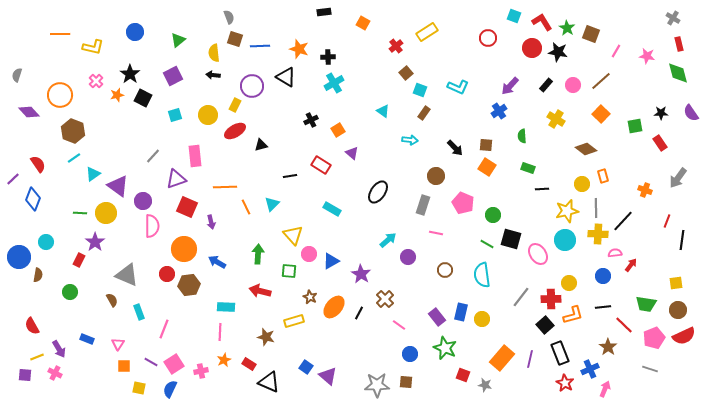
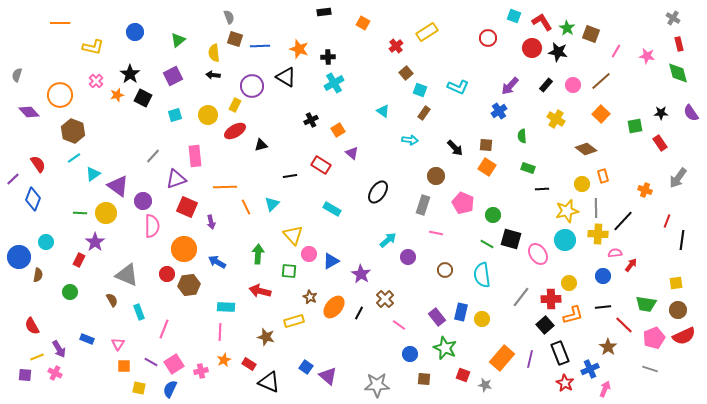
orange line at (60, 34): moved 11 px up
brown square at (406, 382): moved 18 px right, 3 px up
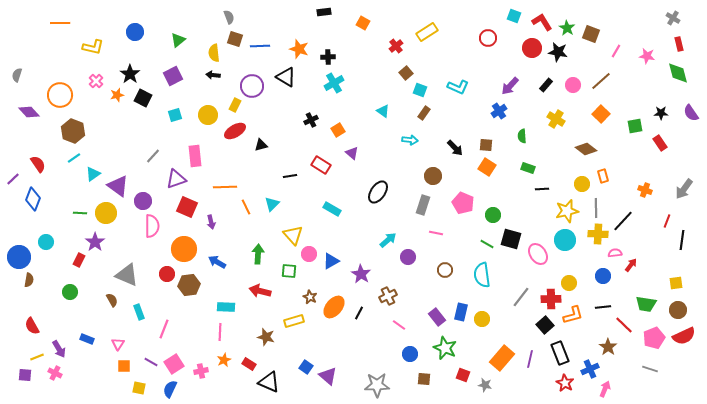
brown circle at (436, 176): moved 3 px left
gray arrow at (678, 178): moved 6 px right, 11 px down
brown semicircle at (38, 275): moved 9 px left, 5 px down
brown cross at (385, 299): moved 3 px right, 3 px up; rotated 18 degrees clockwise
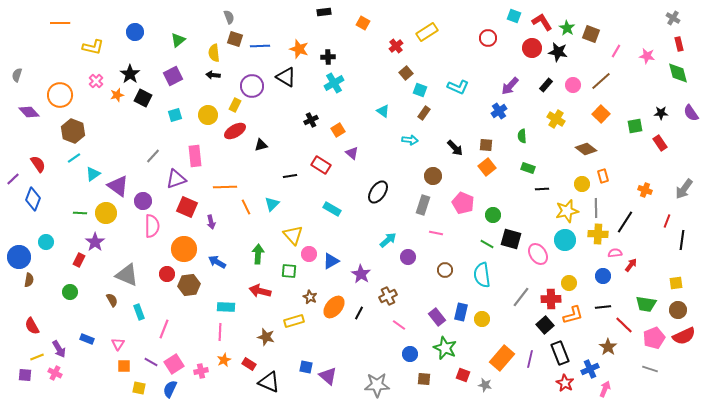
orange square at (487, 167): rotated 18 degrees clockwise
black line at (623, 221): moved 2 px right, 1 px down; rotated 10 degrees counterclockwise
blue square at (306, 367): rotated 24 degrees counterclockwise
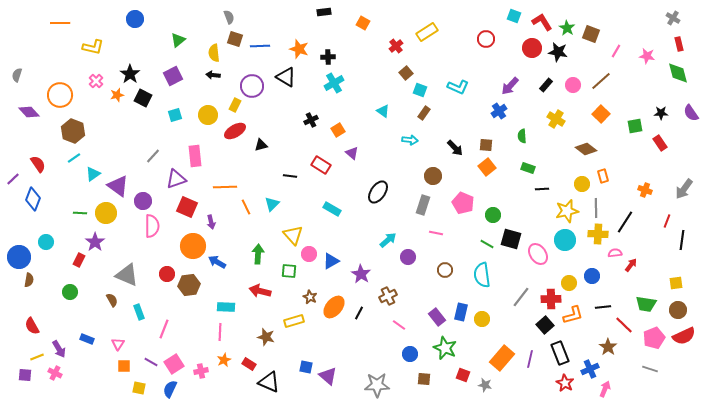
blue circle at (135, 32): moved 13 px up
red circle at (488, 38): moved 2 px left, 1 px down
black line at (290, 176): rotated 16 degrees clockwise
orange circle at (184, 249): moved 9 px right, 3 px up
blue circle at (603, 276): moved 11 px left
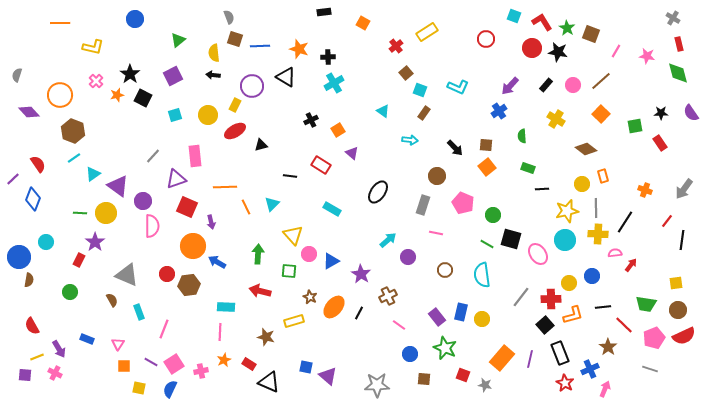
brown circle at (433, 176): moved 4 px right
red line at (667, 221): rotated 16 degrees clockwise
